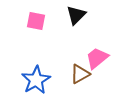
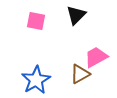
pink trapezoid: moved 1 px left, 1 px up; rotated 10 degrees clockwise
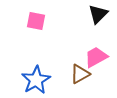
black triangle: moved 22 px right, 1 px up
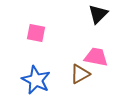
pink square: moved 12 px down
pink trapezoid: rotated 40 degrees clockwise
blue star: rotated 16 degrees counterclockwise
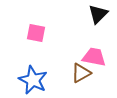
pink trapezoid: moved 2 px left
brown triangle: moved 1 px right, 1 px up
blue star: moved 3 px left
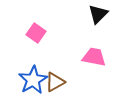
pink square: rotated 24 degrees clockwise
brown triangle: moved 26 px left, 9 px down
blue star: rotated 16 degrees clockwise
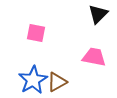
pink square: rotated 24 degrees counterclockwise
brown triangle: moved 2 px right
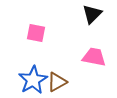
black triangle: moved 6 px left
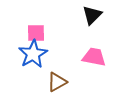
black triangle: moved 1 px down
pink square: rotated 12 degrees counterclockwise
blue star: moved 26 px up
